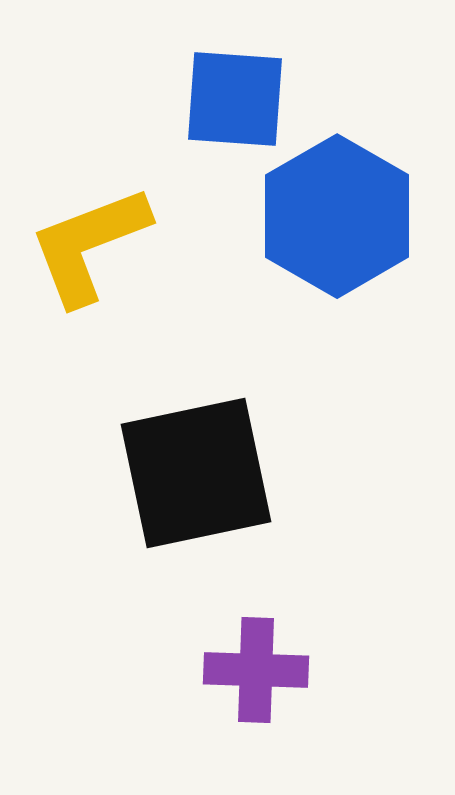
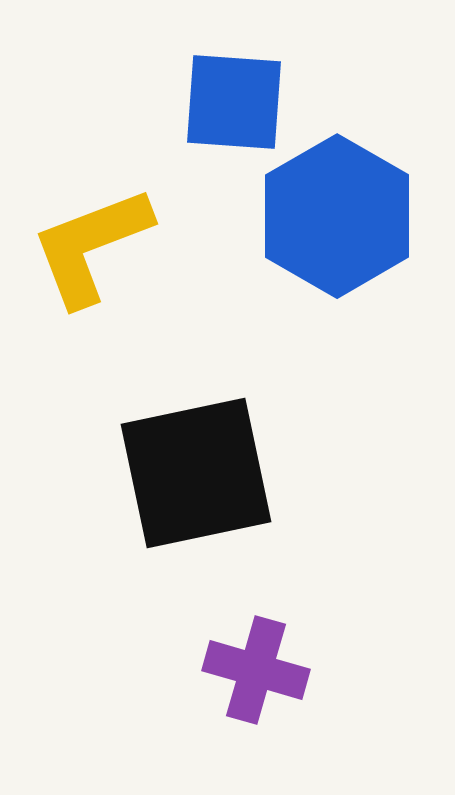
blue square: moved 1 px left, 3 px down
yellow L-shape: moved 2 px right, 1 px down
purple cross: rotated 14 degrees clockwise
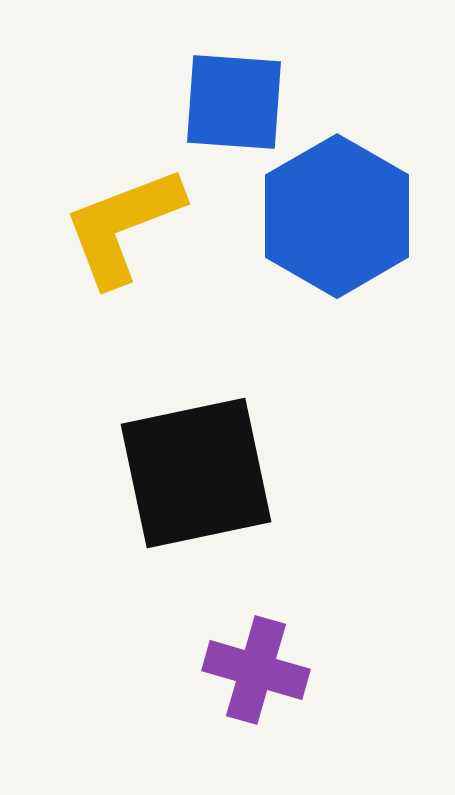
yellow L-shape: moved 32 px right, 20 px up
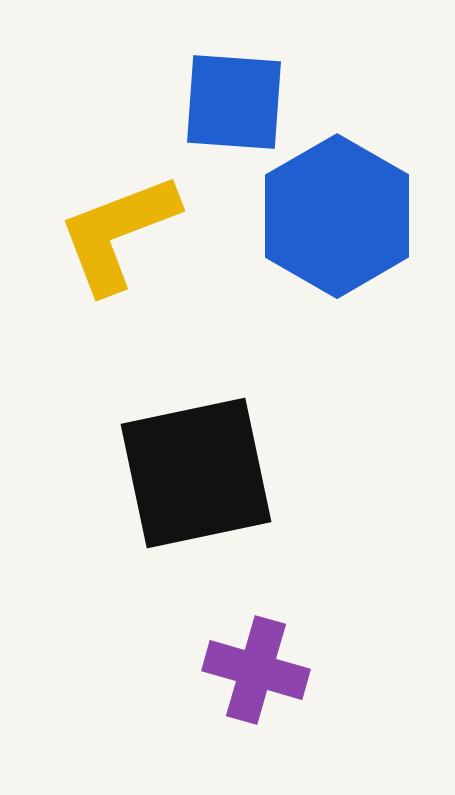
yellow L-shape: moved 5 px left, 7 px down
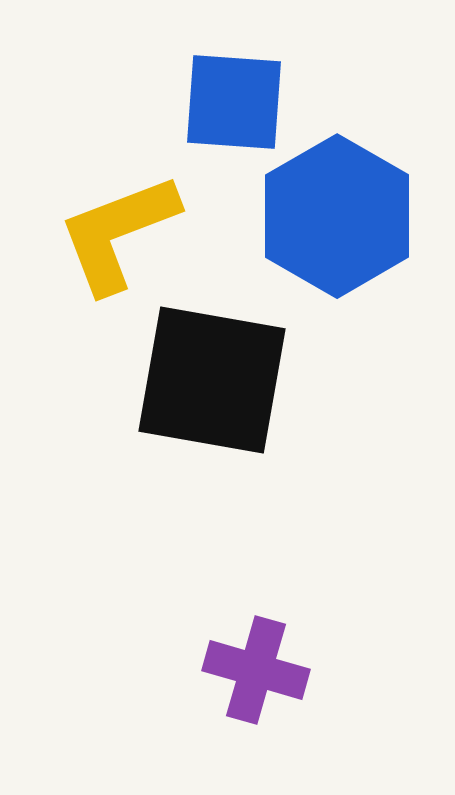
black square: moved 16 px right, 93 px up; rotated 22 degrees clockwise
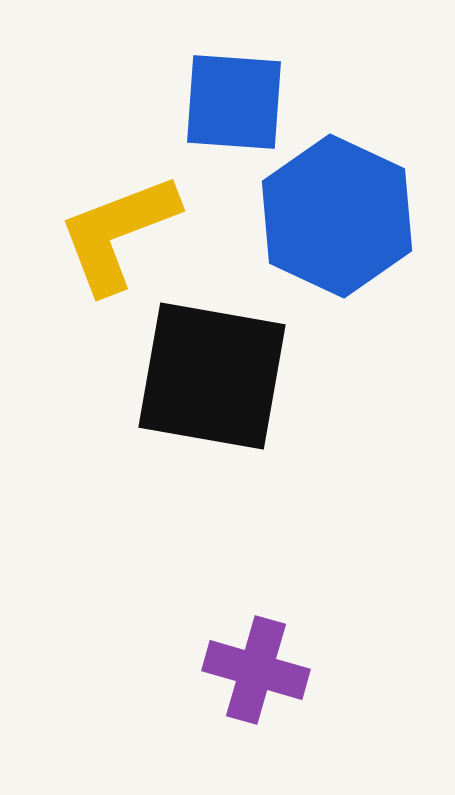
blue hexagon: rotated 5 degrees counterclockwise
black square: moved 4 px up
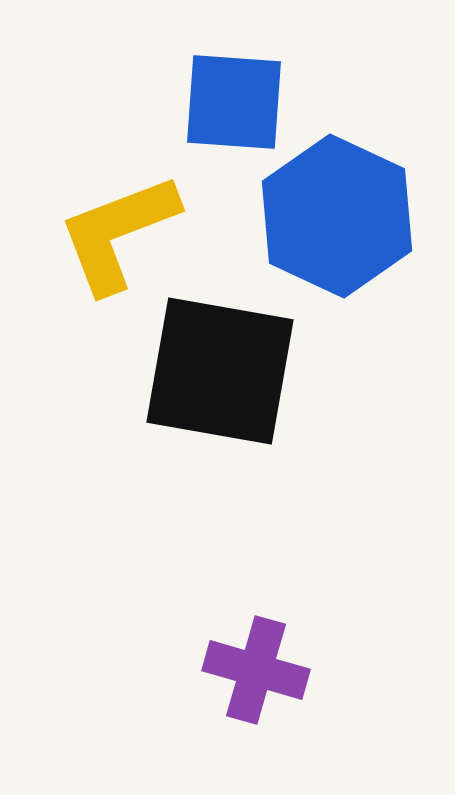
black square: moved 8 px right, 5 px up
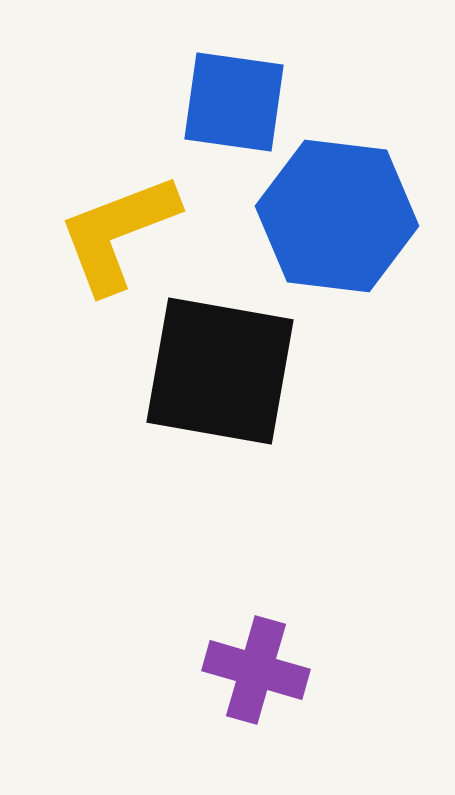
blue square: rotated 4 degrees clockwise
blue hexagon: rotated 18 degrees counterclockwise
